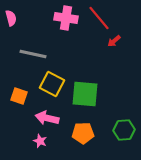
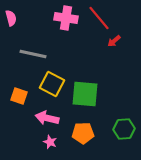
green hexagon: moved 1 px up
pink star: moved 10 px right, 1 px down
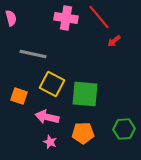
red line: moved 1 px up
pink arrow: moved 1 px up
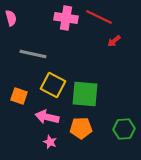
red line: rotated 24 degrees counterclockwise
yellow square: moved 1 px right, 1 px down
orange pentagon: moved 2 px left, 5 px up
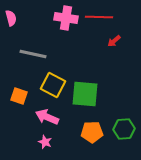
red line: rotated 24 degrees counterclockwise
pink arrow: rotated 10 degrees clockwise
orange pentagon: moved 11 px right, 4 px down
pink star: moved 5 px left
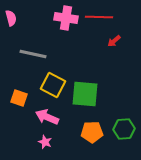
orange square: moved 2 px down
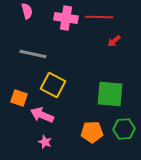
pink semicircle: moved 16 px right, 7 px up
green square: moved 25 px right
pink arrow: moved 5 px left, 2 px up
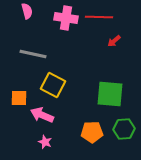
orange square: rotated 18 degrees counterclockwise
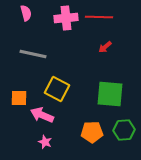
pink semicircle: moved 1 px left, 2 px down
pink cross: rotated 15 degrees counterclockwise
red arrow: moved 9 px left, 6 px down
yellow square: moved 4 px right, 4 px down
green hexagon: moved 1 px down
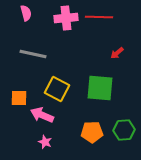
red arrow: moved 12 px right, 6 px down
green square: moved 10 px left, 6 px up
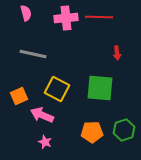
red arrow: rotated 56 degrees counterclockwise
orange square: moved 2 px up; rotated 24 degrees counterclockwise
green hexagon: rotated 15 degrees counterclockwise
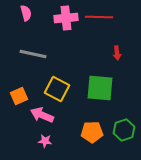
pink star: moved 1 px up; rotated 16 degrees counterclockwise
